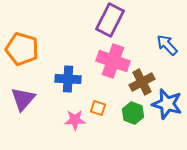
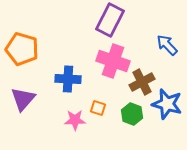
green hexagon: moved 1 px left, 1 px down
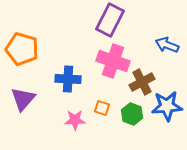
blue arrow: rotated 25 degrees counterclockwise
blue star: moved 2 px down; rotated 20 degrees counterclockwise
orange square: moved 4 px right
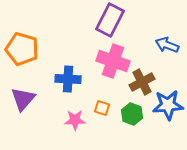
blue star: moved 1 px right, 1 px up
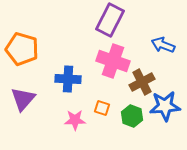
blue arrow: moved 4 px left
blue star: moved 3 px left, 1 px down
green hexagon: moved 2 px down
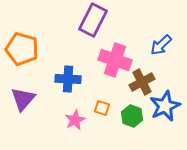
purple rectangle: moved 17 px left
blue arrow: moved 2 px left; rotated 65 degrees counterclockwise
pink cross: moved 2 px right, 1 px up
blue star: rotated 20 degrees counterclockwise
pink star: rotated 25 degrees counterclockwise
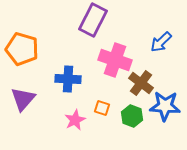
blue arrow: moved 3 px up
brown cross: moved 1 px left, 1 px down; rotated 25 degrees counterclockwise
blue star: rotated 28 degrees clockwise
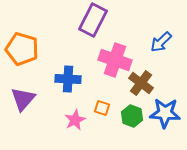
blue star: moved 7 px down
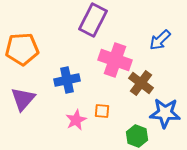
blue arrow: moved 1 px left, 2 px up
orange pentagon: rotated 20 degrees counterclockwise
blue cross: moved 1 px left, 1 px down; rotated 15 degrees counterclockwise
orange square: moved 3 px down; rotated 14 degrees counterclockwise
green hexagon: moved 5 px right, 20 px down
pink star: moved 1 px right
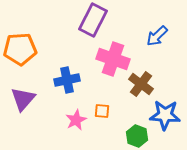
blue arrow: moved 3 px left, 4 px up
orange pentagon: moved 2 px left
pink cross: moved 2 px left, 1 px up
brown cross: moved 1 px down
blue star: moved 2 px down
